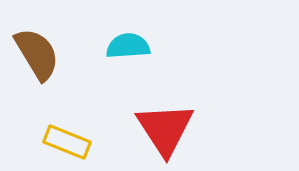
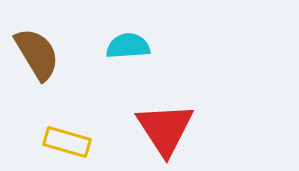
yellow rectangle: rotated 6 degrees counterclockwise
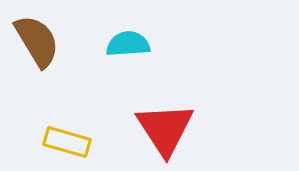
cyan semicircle: moved 2 px up
brown semicircle: moved 13 px up
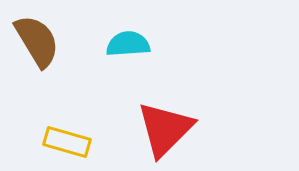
red triangle: rotated 18 degrees clockwise
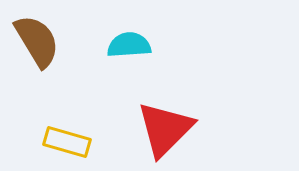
cyan semicircle: moved 1 px right, 1 px down
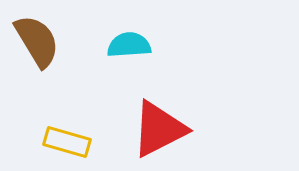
red triangle: moved 6 px left; rotated 18 degrees clockwise
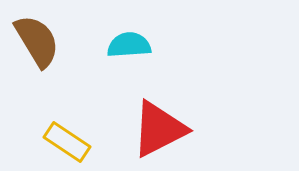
yellow rectangle: rotated 18 degrees clockwise
